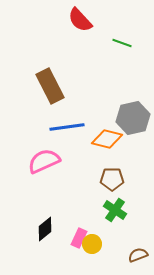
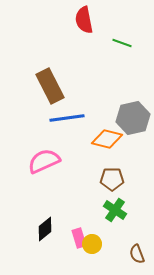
red semicircle: moved 4 px right; rotated 32 degrees clockwise
blue line: moved 9 px up
pink rectangle: rotated 42 degrees counterclockwise
brown semicircle: moved 1 px left, 1 px up; rotated 90 degrees counterclockwise
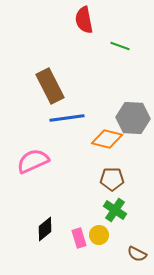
green line: moved 2 px left, 3 px down
gray hexagon: rotated 16 degrees clockwise
pink semicircle: moved 11 px left
yellow circle: moved 7 px right, 9 px up
brown semicircle: rotated 42 degrees counterclockwise
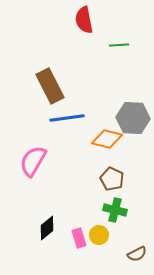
green line: moved 1 px left, 1 px up; rotated 24 degrees counterclockwise
pink semicircle: rotated 36 degrees counterclockwise
brown pentagon: rotated 25 degrees clockwise
green cross: rotated 20 degrees counterclockwise
black diamond: moved 2 px right, 1 px up
brown semicircle: rotated 54 degrees counterclockwise
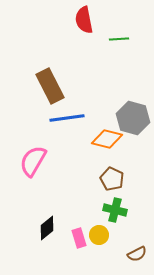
green line: moved 6 px up
gray hexagon: rotated 12 degrees clockwise
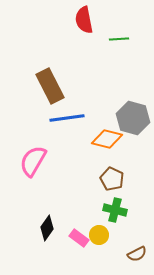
black diamond: rotated 15 degrees counterclockwise
pink rectangle: rotated 36 degrees counterclockwise
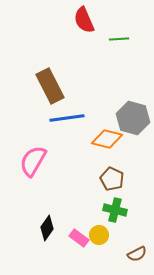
red semicircle: rotated 12 degrees counterclockwise
